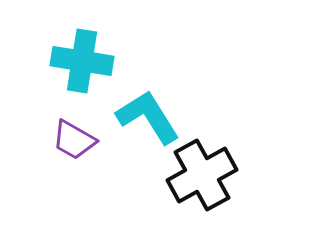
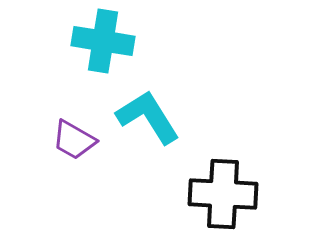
cyan cross: moved 21 px right, 20 px up
black cross: moved 21 px right, 19 px down; rotated 32 degrees clockwise
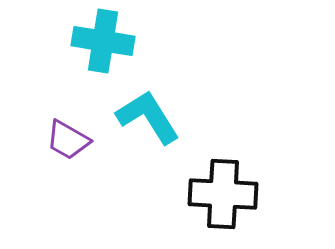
purple trapezoid: moved 6 px left
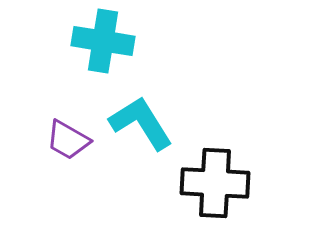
cyan L-shape: moved 7 px left, 6 px down
black cross: moved 8 px left, 11 px up
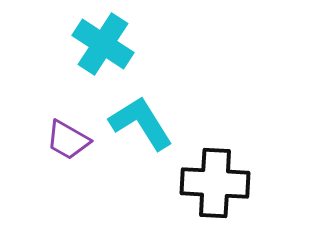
cyan cross: moved 3 px down; rotated 24 degrees clockwise
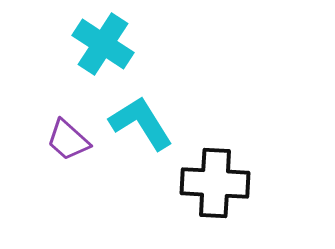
purple trapezoid: rotated 12 degrees clockwise
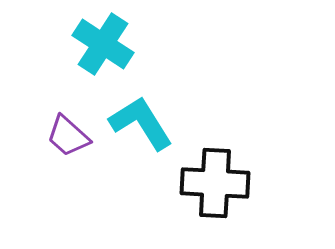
purple trapezoid: moved 4 px up
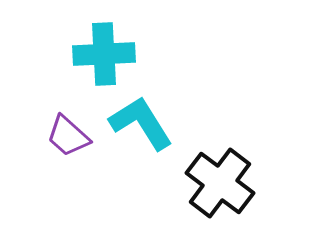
cyan cross: moved 1 px right, 10 px down; rotated 36 degrees counterclockwise
black cross: moved 5 px right; rotated 34 degrees clockwise
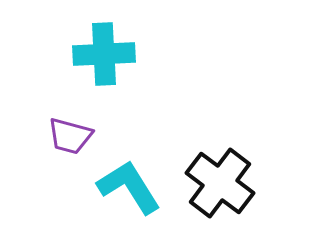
cyan L-shape: moved 12 px left, 64 px down
purple trapezoid: moved 2 px right; rotated 27 degrees counterclockwise
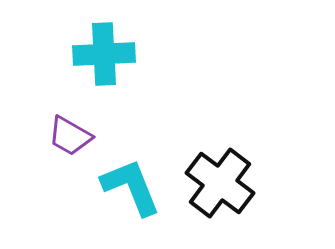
purple trapezoid: rotated 15 degrees clockwise
cyan L-shape: moved 2 px right; rotated 10 degrees clockwise
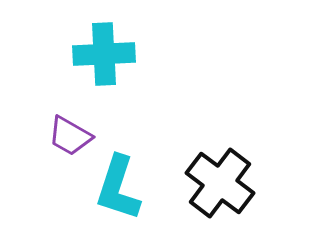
cyan L-shape: moved 13 px left, 1 px down; rotated 140 degrees counterclockwise
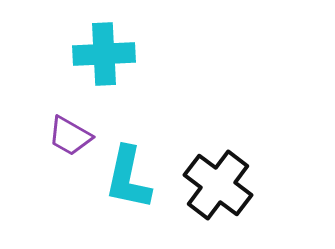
black cross: moved 2 px left, 2 px down
cyan L-shape: moved 10 px right, 10 px up; rotated 6 degrees counterclockwise
